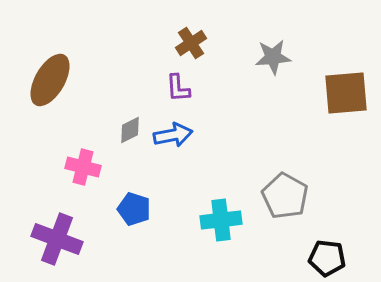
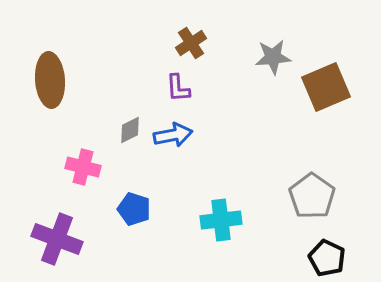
brown ellipse: rotated 34 degrees counterclockwise
brown square: moved 20 px left, 6 px up; rotated 18 degrees counterclockwise
gray pentagon: moved 27 px right; rotated 6 degrees clockwise
black pentagon: rotated 18 degrees clockwise
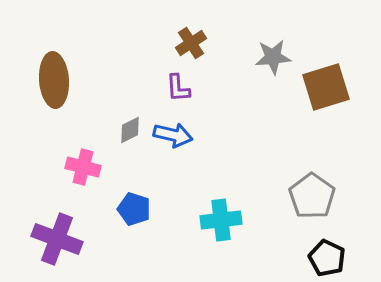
brown ellipse: moved 4 px right
brown square: rotated 6 degrees clockwise
blue arrow: rotated 24 degrees clockwise
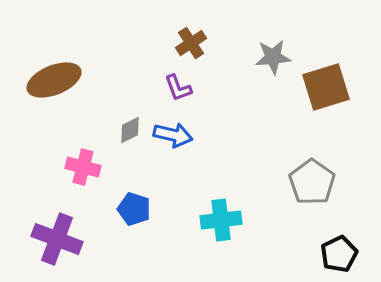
brown ellipse: rotated 72 degrees clockwise
purple L-shape: rotated 16 degrees counterclockwise
gray pentagon: moved 14 px up
black pentagon: moved 12 px right, 4 px up; rotated 21 degrees clockwise
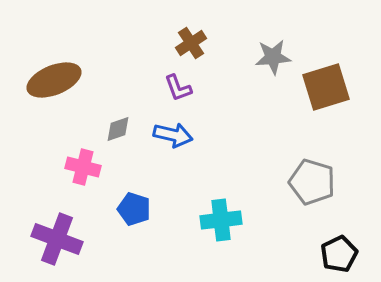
gray diamond: moved 12 px left, 1 px up; rotated 8 degrees clockwise
gray pentagon: rotated 18 degrees counterclockwise
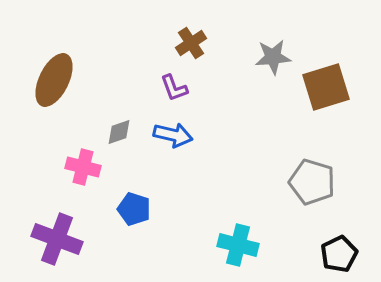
brown ellipse: rotated 42 degrees counterclockwise
purple L-shape: moved 4 px left
gray diamond: moved 1 px right, 3 px down
cyan cross: moved 17 px right, 25 px down; rotated 21 degrees clockwise
